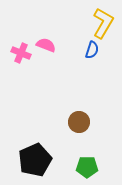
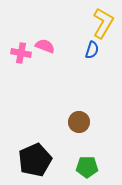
pink semicircle: moved 1 px left, 1 px down
pink cross: rotated 12 degrees counterclockwise
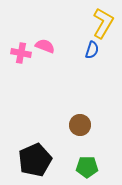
brown circle: moved 1 px right, 3 px down
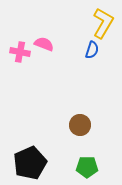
pink semicircle: moved 1 px left, 2 px up
pink cross: moved 1 px left, 1 px up
black pentagon: moved 5 px left, 3 px down
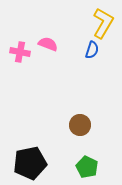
pink semicircle: moved 4 px right
black pentagon: rotated 12 degrees clockwise
green pentagon: rotated 25 degrees clockwise
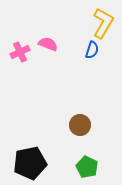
pink cross: rotated 36 degrees counterclockwise
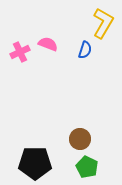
blue semicircle: moved 7 px left
brown circle: moved 14 px down
black pentagon: moved 5 px right; rotated 12 degrees clockwise
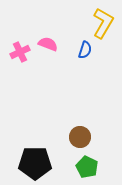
brown circle: moved 2 px up
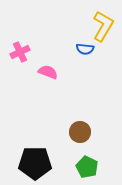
yellow L-shape: moved 3 px down
pink semicircle: moved 28 px down
blue semicircle: moved 1 px up; rotated 78 degrees clockwise
brown circle: moved 5 px up
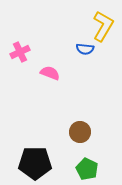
pink semicircle: moved 2 px right, 1 px down
green pentagon: moved 2 px down
